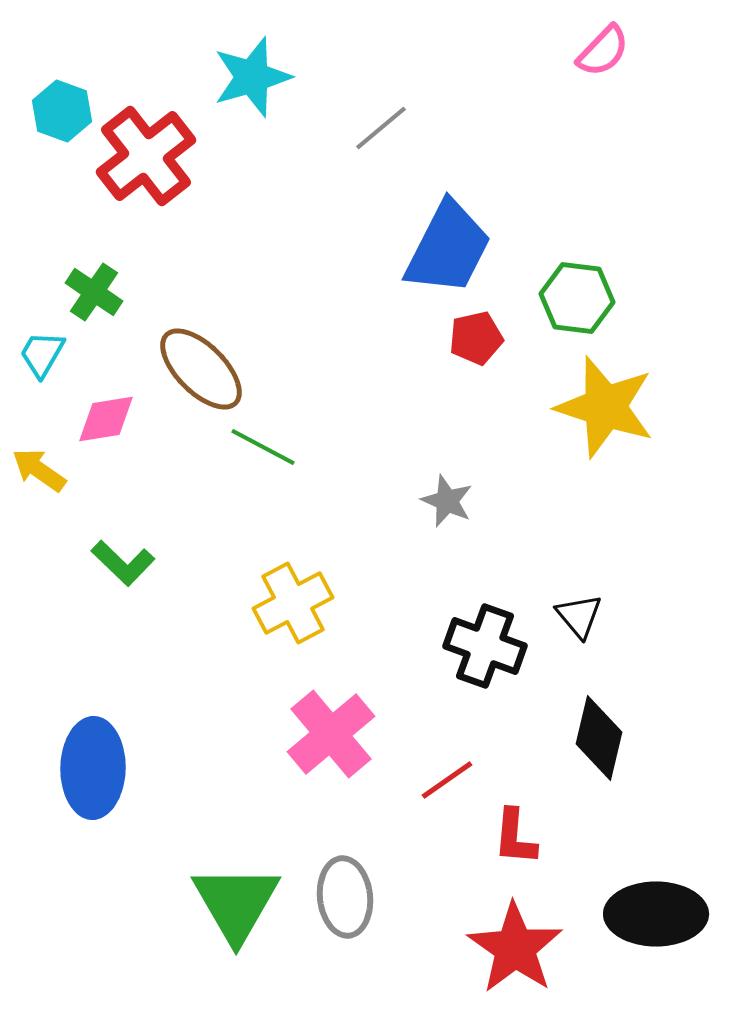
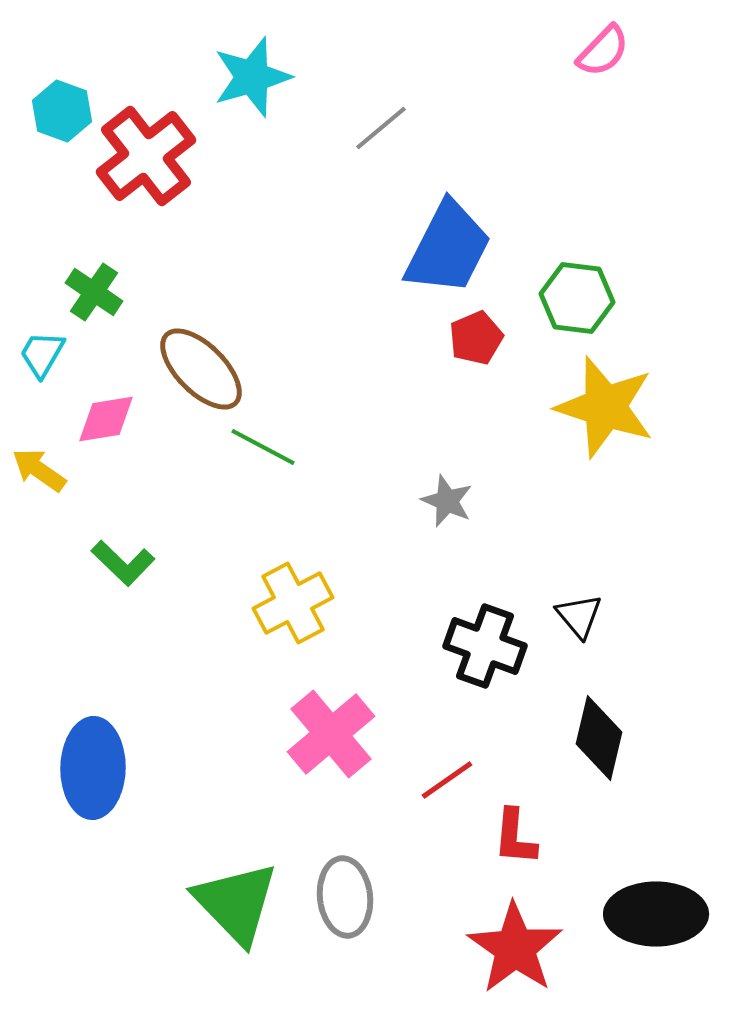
red pentagon: rotated 10 degrees counterclockwise
green triangle: rotated 14 degrees counterclockwise
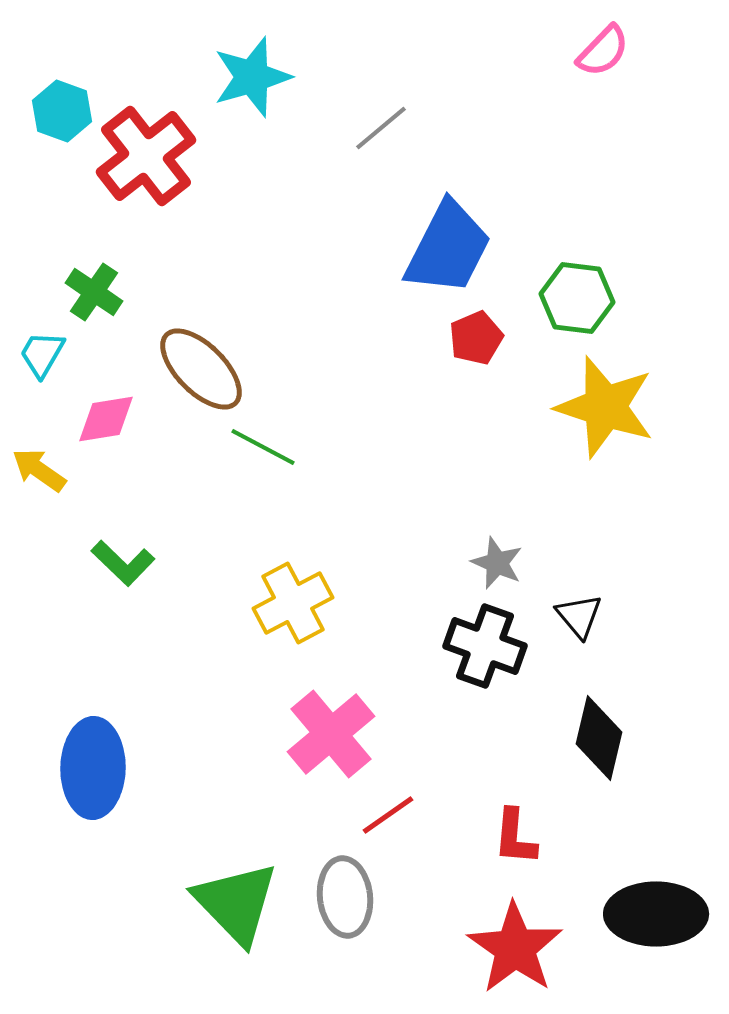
gray star: moved 50 px right, 62 px down
red line: moved 59 px left, 35 px down
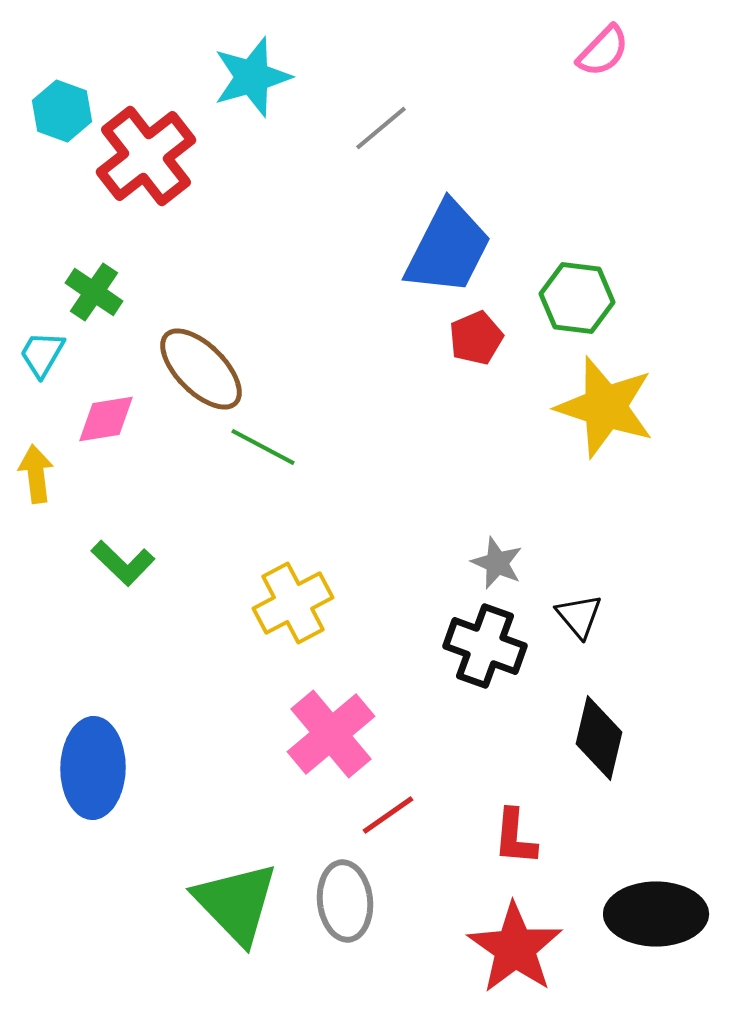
yellow arrow: moved 3 px left, 4 px down; rotated 48 degrees clockwise
gray ellipse: moved 4 px down
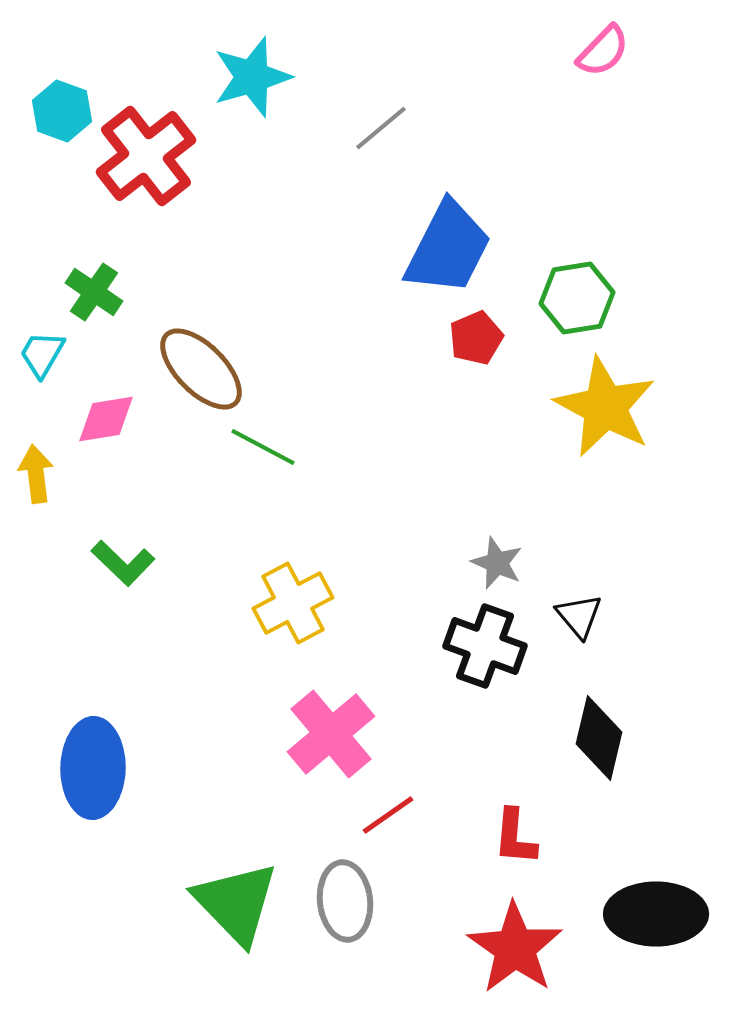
green hexagon: rotated 16 degrees counterclockwise
yellow star: rotated 10 degrees clockwise
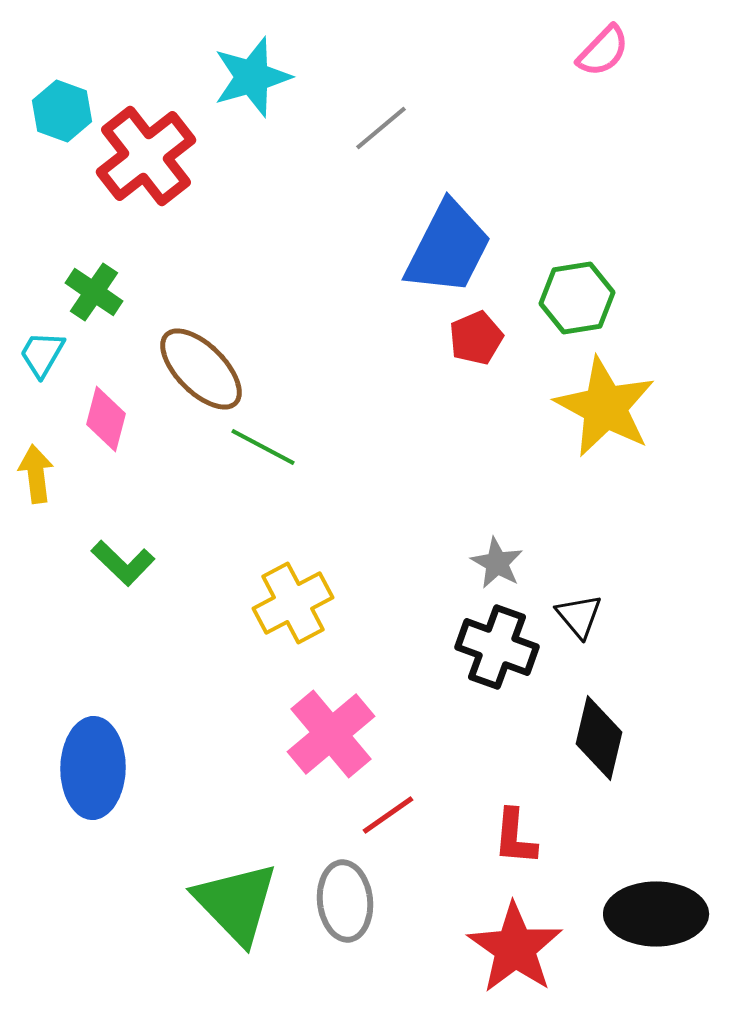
pink diamond: rotated 66 degrees counterclockwise
gray star: rotated 6 degrees clockwise
black cross: moved 12 px right, 1 px down
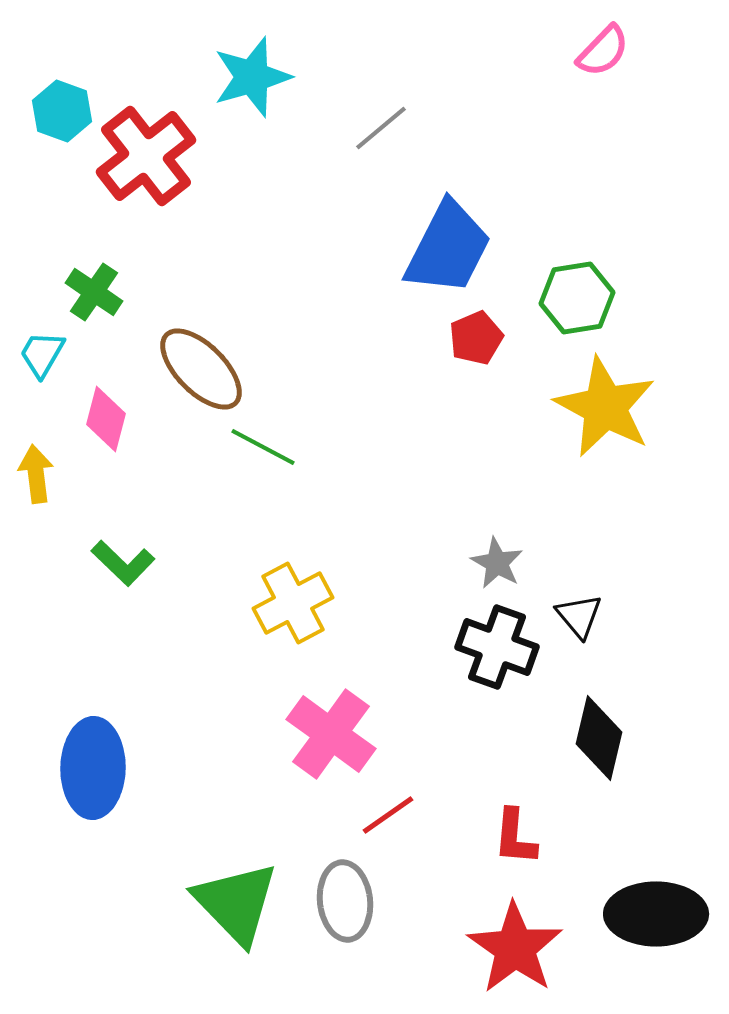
pink cross: rotated 14 degrees counterclockwise
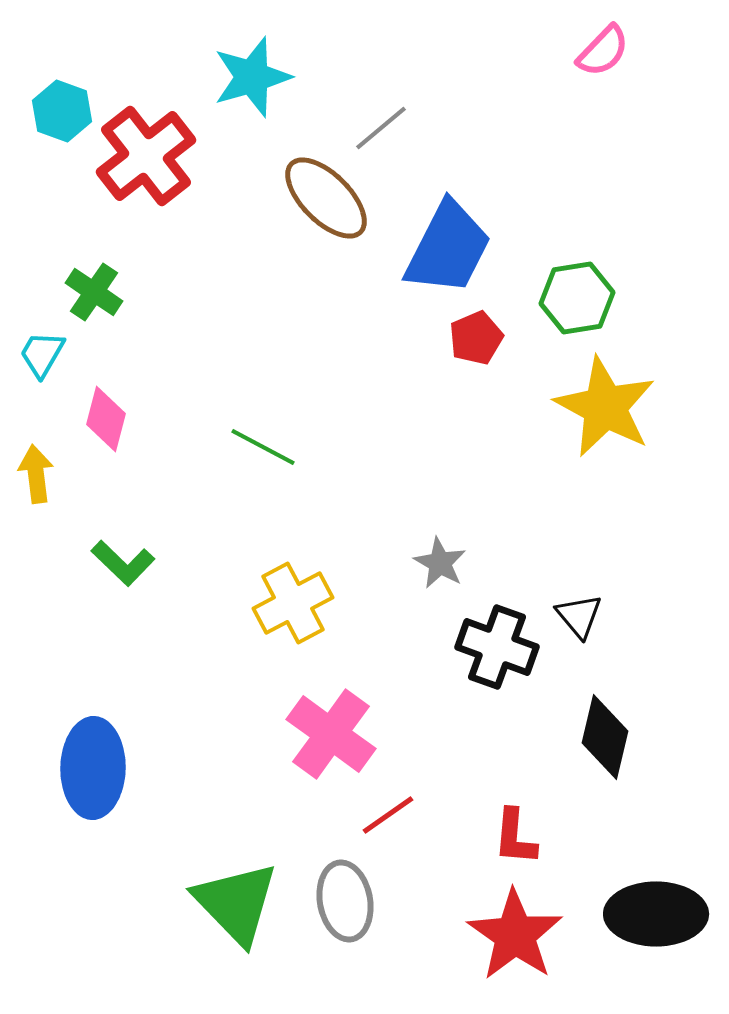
brown ellipse: moved 125 px right, 171 px up
gray star: moved 57 px left
black diamond: moved 6 px right, 1 px up
gray ellipse: rotated 4 degrees counterclockwise
red star: moved 13 px up
